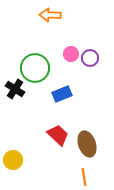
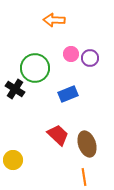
orange arrow: moved 4 px right, 5 px down
blue rectangle: moved 6 px right
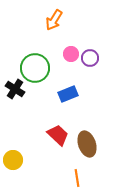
orange arrow: rotated 60 degrees counterclockwise
orange line: moved 7 px left, 1 px down
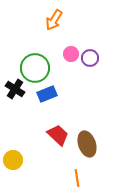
blue rectangle: moved 21 px left
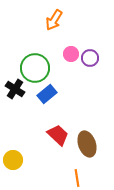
blue rectangle: rotated 18 degrees counterclockwise
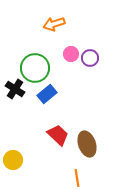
orange arrow: moved 4 px down; rotated 40 degrees clockwise
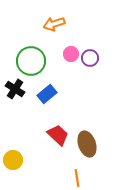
green circle: moved 4 px left, 7 px up
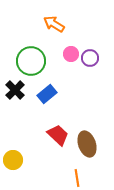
orange arrow: rotated 50 degrees clockwise
black cross: moved 1 px down; rotated 12 degrees clockwise
